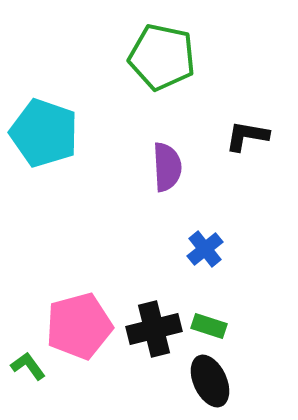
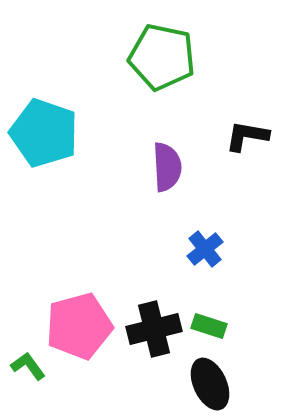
black ellipse: moved 3 px down
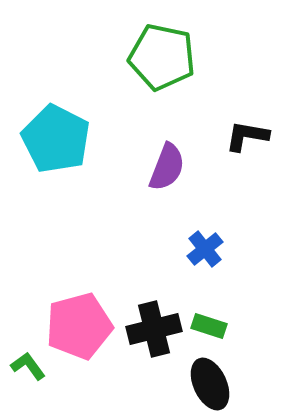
cyan pentagon: moved 12 px right, 6 px down; rotated 8 degrees clockwise
purple semicircle: rotated 24 degrees clockwise
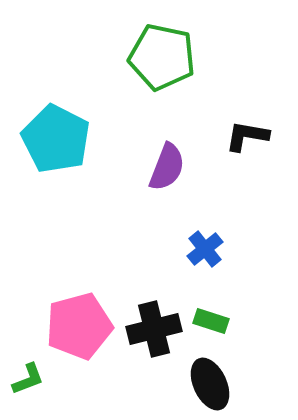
green rectangle: moved 2 px right, 5 px up
green L-shape: moved 13 px down; rotated 105 degrees clockwise
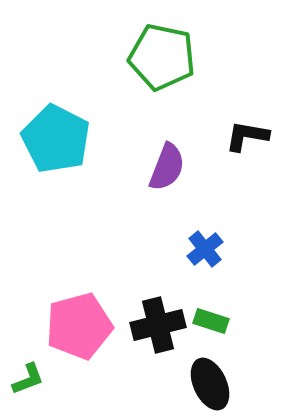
black cross: moved 4 px right, 4 px up
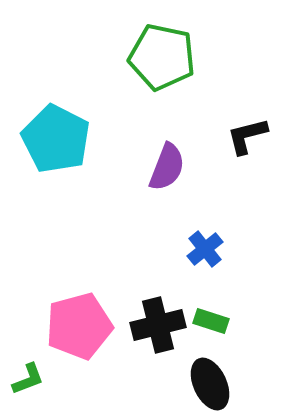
black L-shape: rotated 24 degrees counterclockwise
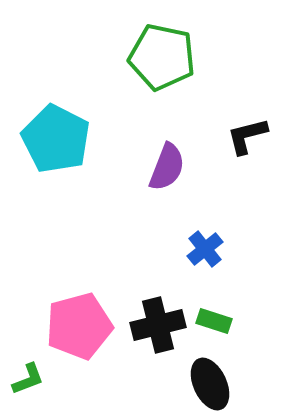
green rectangle: moved 3 px right
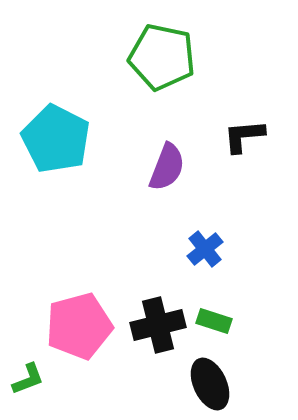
black L-shape: moved 3 px left; rotated 9 degrees clockwise
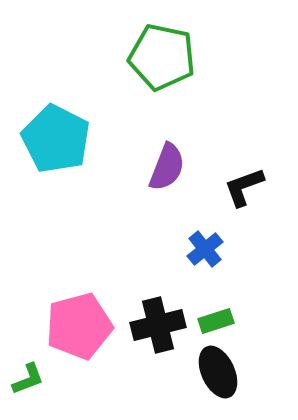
black L-shape: moved 51 px down; rotated 15 degrees counterclockwise
green rectangle: moved 2 px right; rotated 36 degrees counterclockwise
black ellipse: moved 8 px right, 12 px up
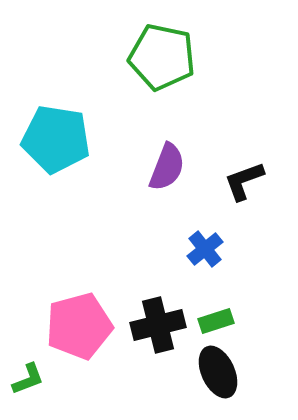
cyan pentagon: rotated 18 degrees counterclockwise
black L-shape: moved 6 px up
